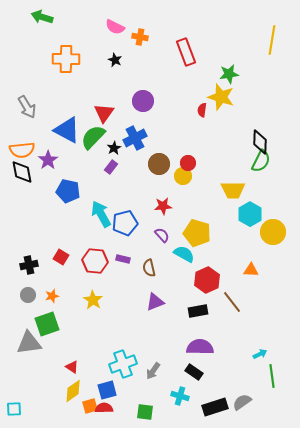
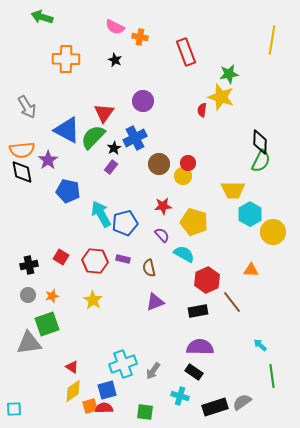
yellow pentagon at (197, 233): moved 3 px left, 11 px up
cyan arrow at (260, 354): moved 9 px up; rotated 112 degrees counterclockwise
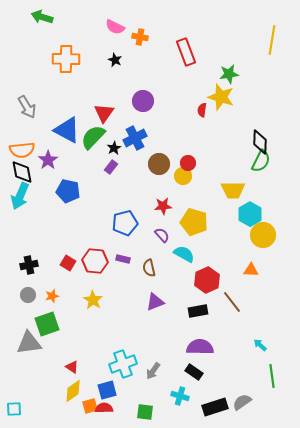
cyan arrow at (101, 214): moved 81 px left, 18 px up; rotated 128 degrees counterclockwise
yellow circle at (273, 232): moved 10 px left, 3 px down
red square at (61, 257): moved 7 px right, 6 px down
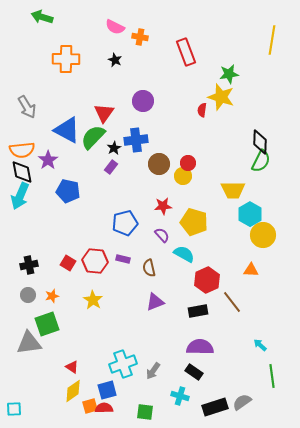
blue cross at (135, 138): moved 1 px right, 2 px down; rotated 20 degrees clockwise
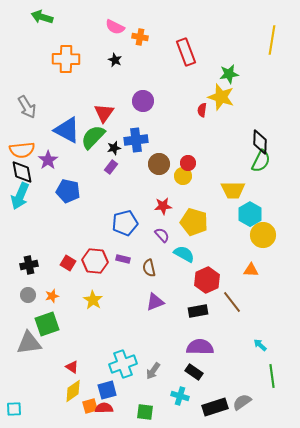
black star at (114, 148): rotated 16 degrees clockwise
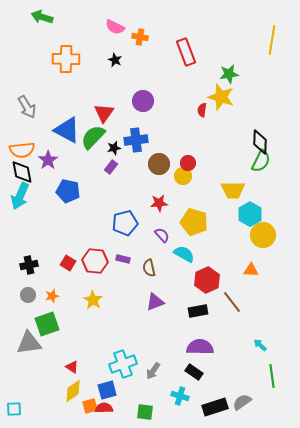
red star at (163, 206): moved 4 px left, 3 px up
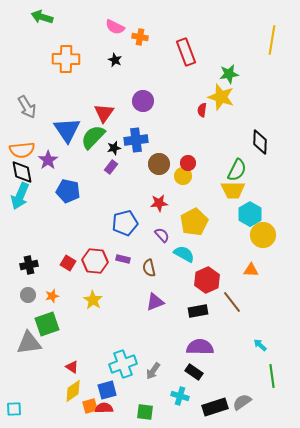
blue triangle at (67, 130): rotated 28 degrees clockwise
green semicircle at (261, 161): moved 24 px left, 9 px down
yellow pentagon at (194, 222): rotated 28 degrees clockwise
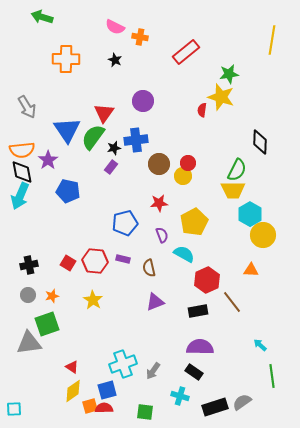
red rectangle at (186, 52): rotated 72 degrees clockwise
green semicircle at (93, 137): rotated 8 degrees counterclockwise
purple semicircle at (162, 235): rotated 21 degrees clockwise
